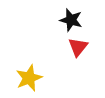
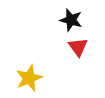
red triangle: rotated 15 degrees counterclockwise
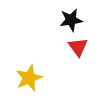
black star: rotated 25 degrees counterclockwise
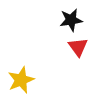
yellow star: moved 8 px left, 2 px down
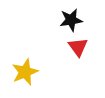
yellow star: moved 4 px right, 8 px up
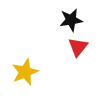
red triangle: rotated 15 degrees clockwise
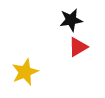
red triangle: rotated 20 degrees clockwise
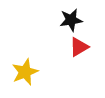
red triangle: moved 1 px right
